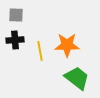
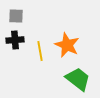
gray square: moved 1 px down
orange star: rotated 25 degrees clockwise
green trapezoid: moved 1 px right, 1 px down
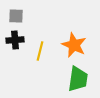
orange star: moved 7 px right
yellow line: rotated 24 degrees clockwise
green trapezoid: rotated 60 degrees clockwise
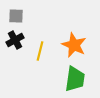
black cross: rotated 24 degrees counterclockwise
green trapezoid: moved 3 px left
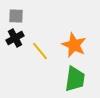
black cross: moved 2 px up
yellow line: rotated 54 degrees counterclockwise
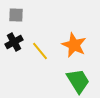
gray square: moved 1 px up
black cross: moved 1 px left, 4 px down
green trapezoid: moved 3 px right, 2 px down; rotated 40 degrees counterclockwise
